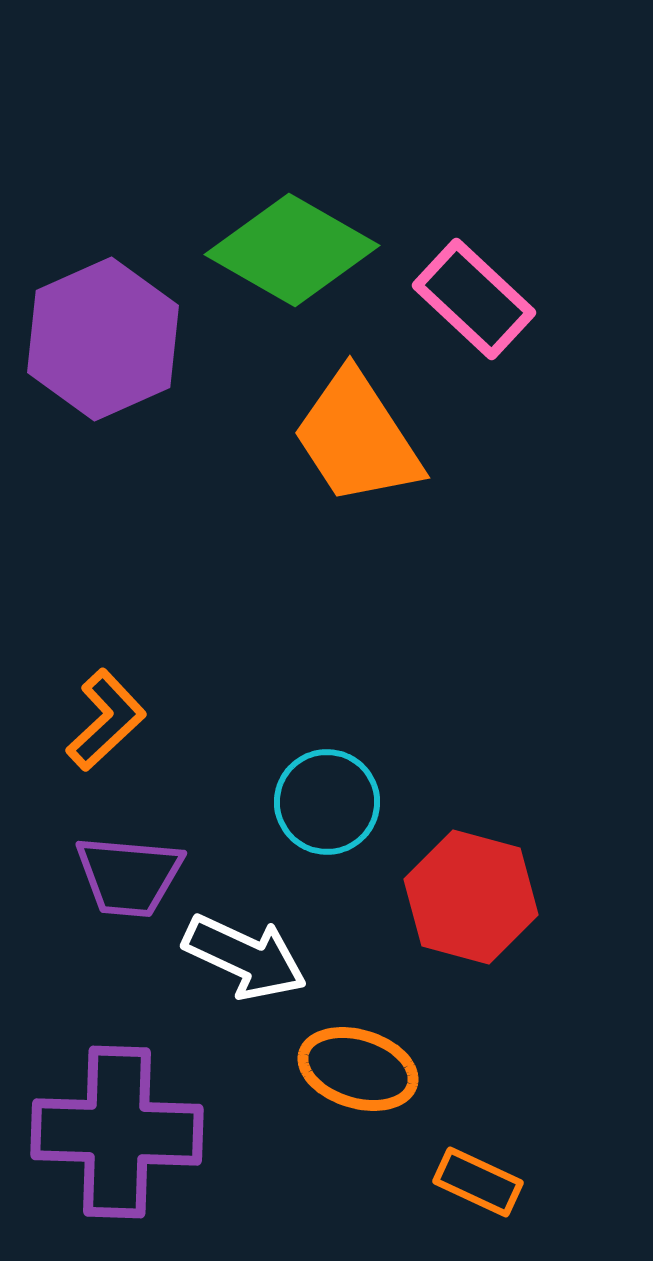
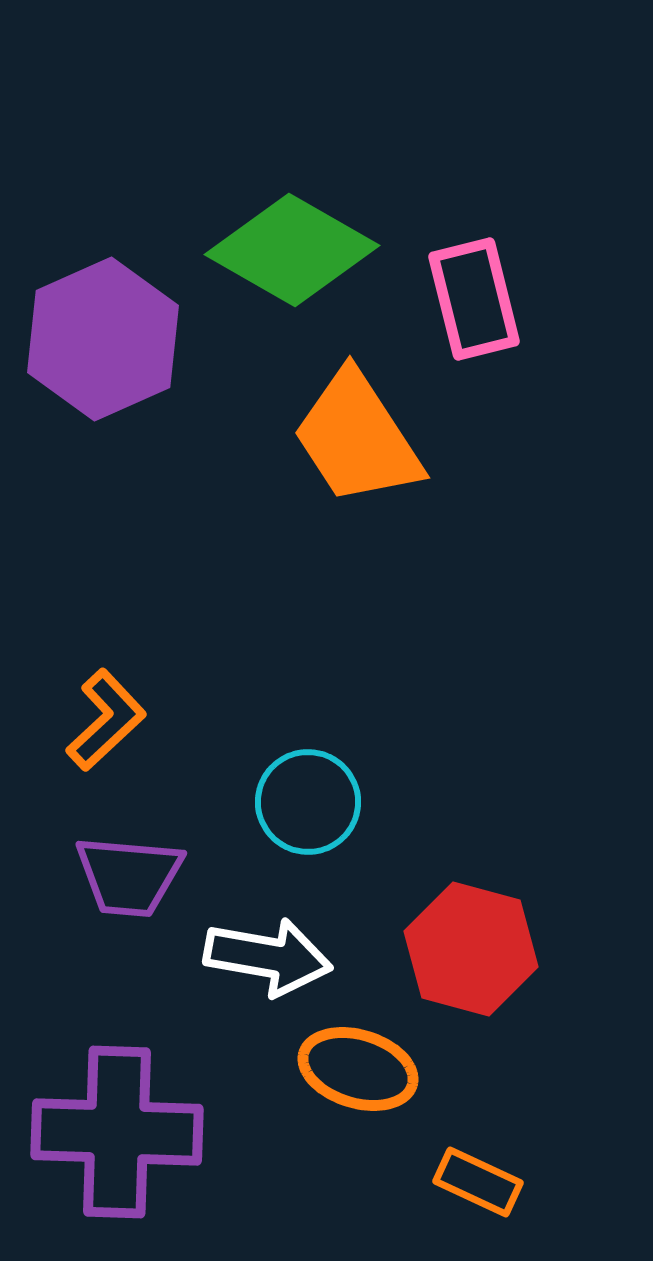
pink rectangle: rotated 33 degrees clockwise
cyan circle: moved 19 px left
red hexagon: moved 52 px down
white arrow: moved 23 px right; rotated 15 degrees counterclockwise
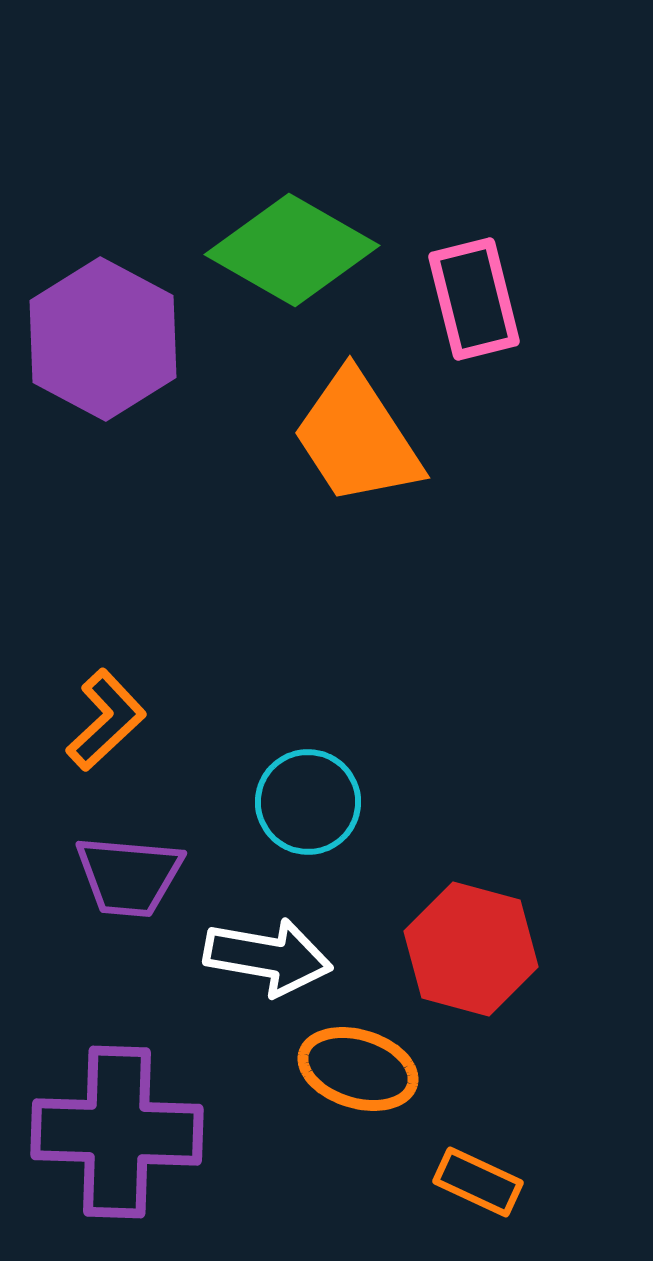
purple hexagon: rotated 8 degrees counterclockwise
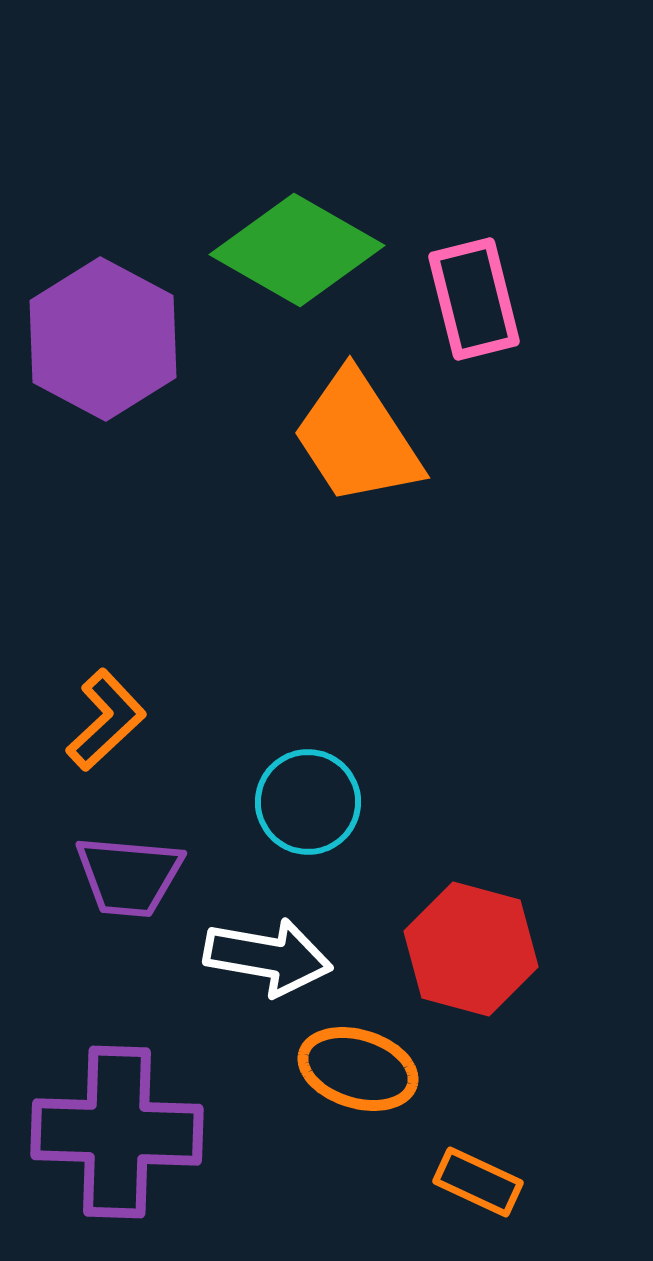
green diamond: moved 5 px right
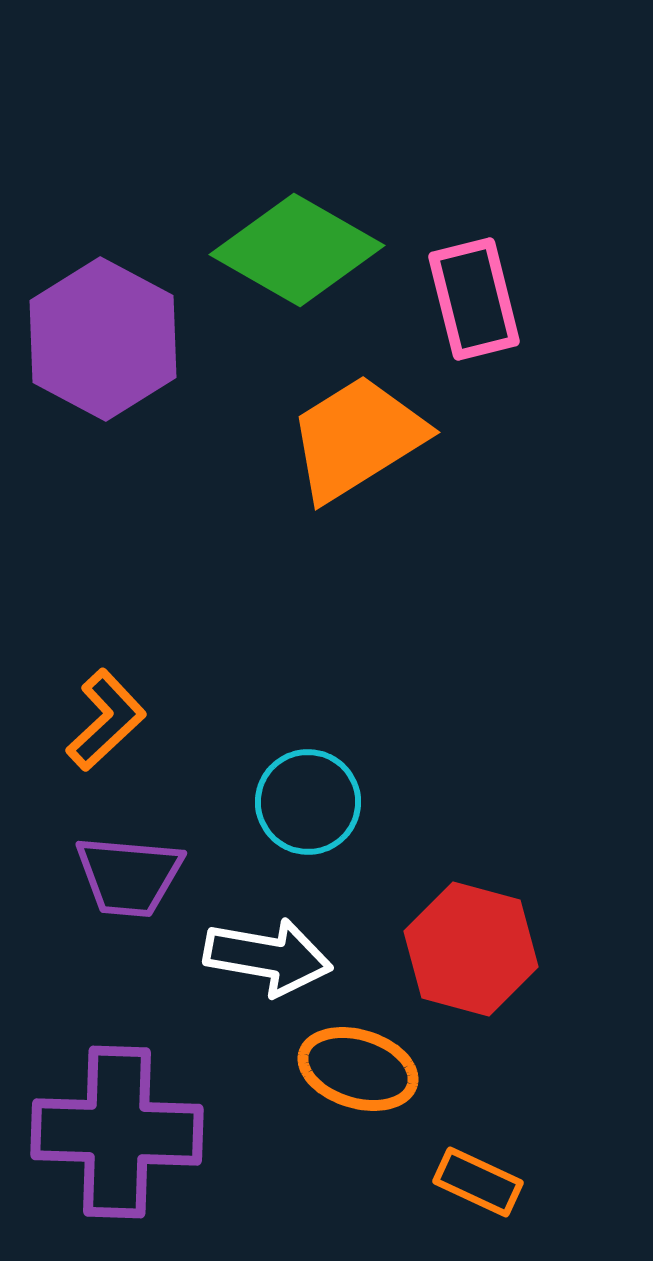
orange trapezoid: rotated 91 degrees clockwise
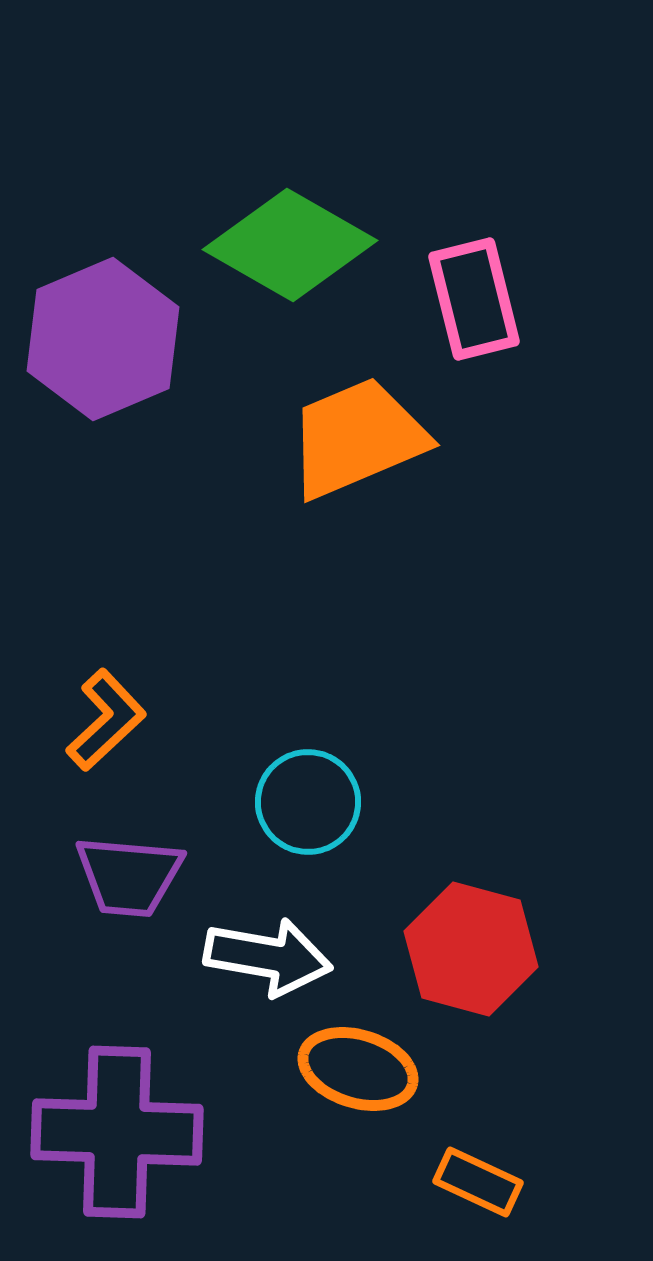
green diamond: moved 7 px left, 5 px up
purple hexagon: rotated 9 degrees clockwise
orange trapezoid: rotated 9 degrees clockwise
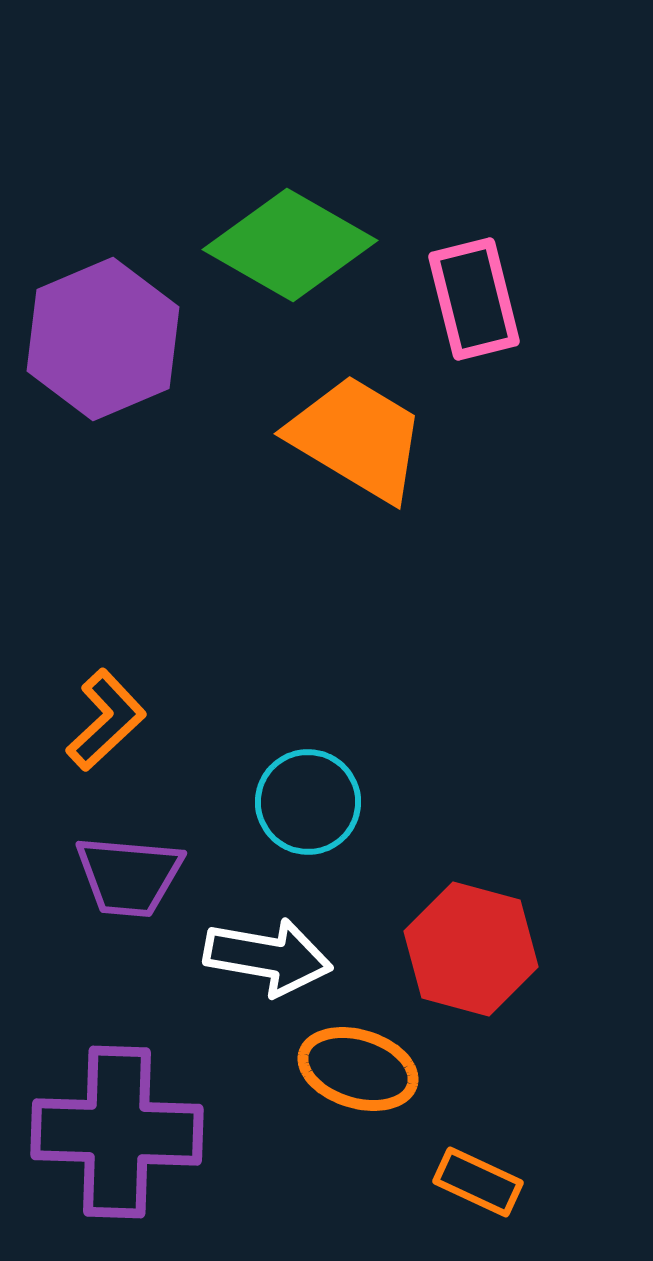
orange trapezoid: rotated 54 degrees clockwise
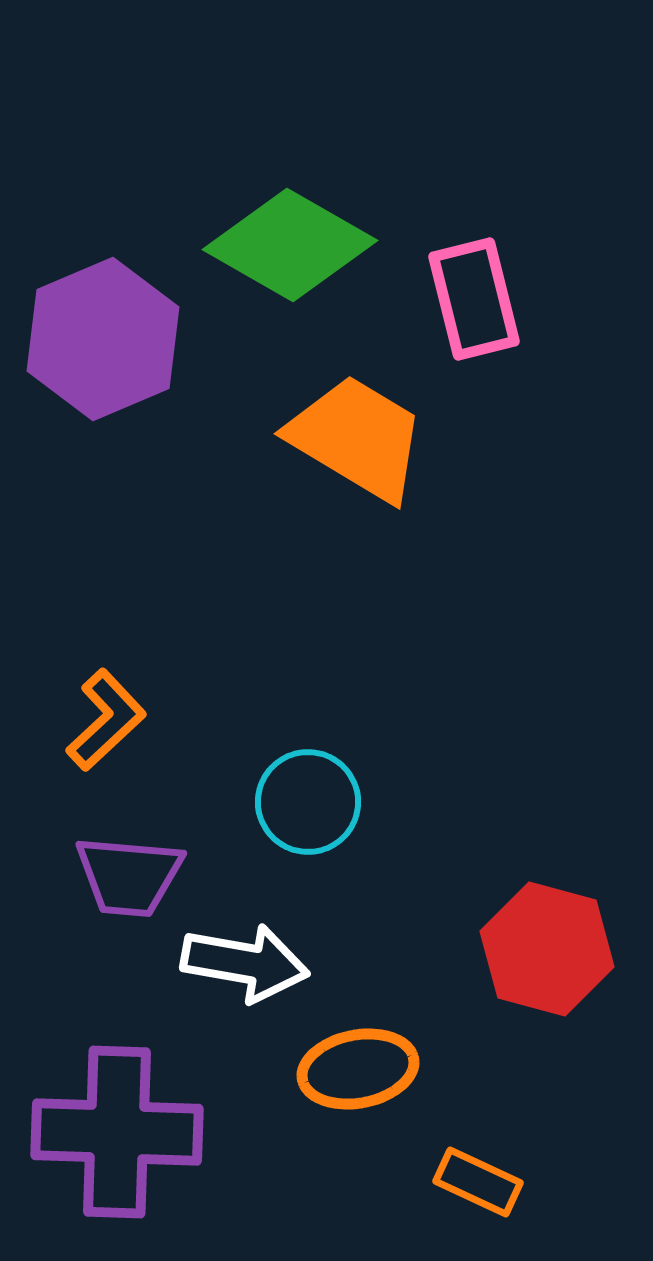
red hexagon: moved 76 px right
white arrow: moved 23 px left, 6 px down
orange ellipse: rotated 28 degrees counterclockwise
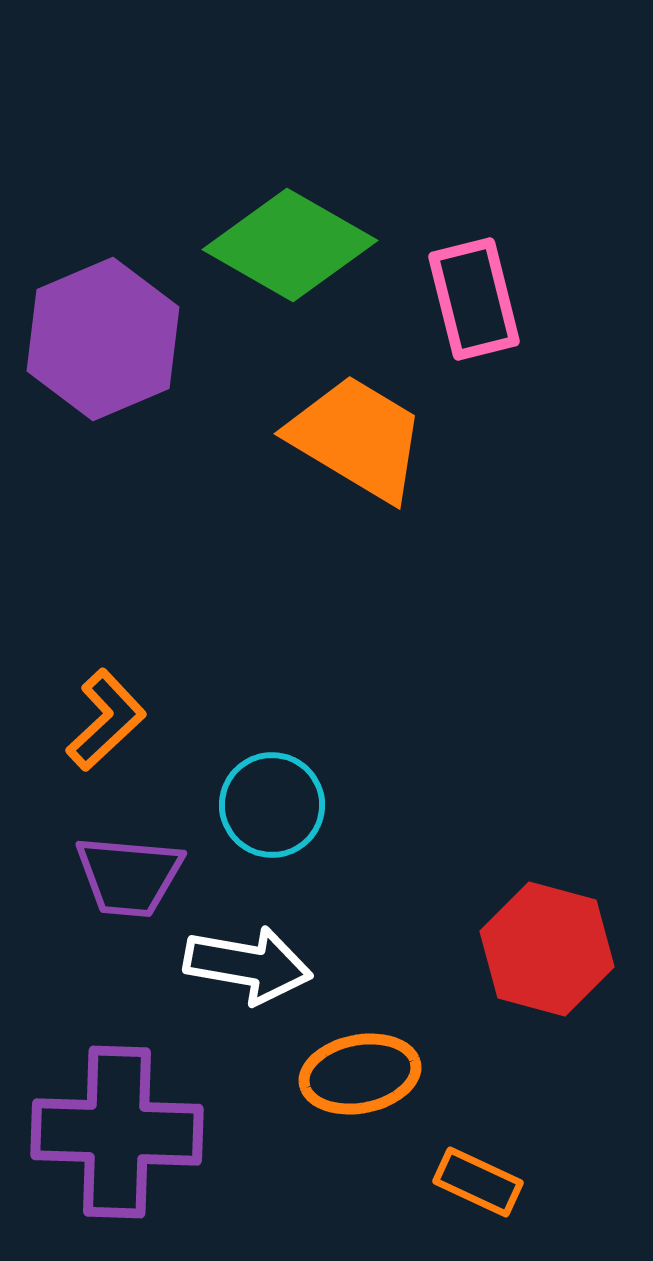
cyan circle: moved 36 px left, 3 px down
white arrow: moved 3 px right, 2 px down
orange ellipse: moved 2 px right, 5 px down
